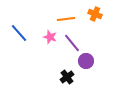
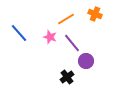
orange line: rotated 24 degrees counterclockwise
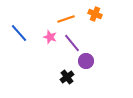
orange line: rotated 12 degrees clockwise
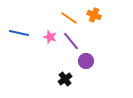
orange cross: moved 1 px left, 1 px down
orange line: moved 3 px right, 1 px up; rotated 54 degrees clockwise
blue line: rotated 36 degrees counterclockwise
purple line: moved 1 px left, 2 px up
black cross: moved 2 px left, 2 px down
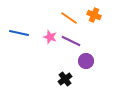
purple line: rotated 24 degrees counterclockwise
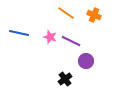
orange line: moved 3 px left, 5 px up
